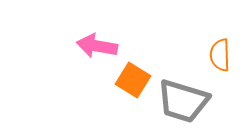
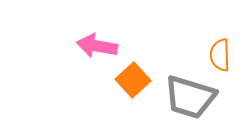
orange square: rotated 16 degrees clockwise
gray trapezoid: moved 7 px right, 4 px up
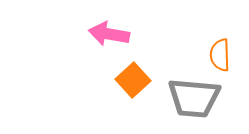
pink arrow: moved 12 px right, 12 px up
gray trapezoid: moved 4 px right, 1 px down; rotated 12 degrees counterclockwise
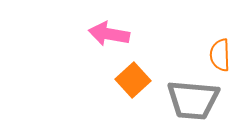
gray trapezoid: moved 1 px left, 2 px down
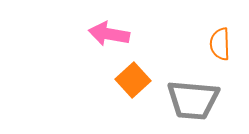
orange semicircle: moved 11 px up
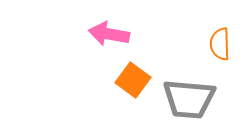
orange square: rotated 12 degrees counterclockwise
gray trapezoid: moved 4 px left, 1 px up
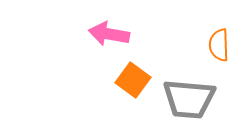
orange semicircle: moved 1 px left, 1 px down
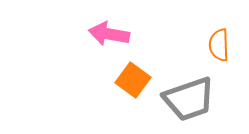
gray trapezoid: rotated 24 degrees counterclockwise
